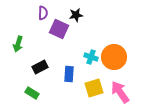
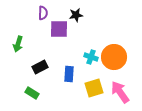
purple square: rotated 24 degrees counterclockwise
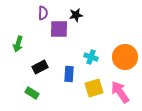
orange circle: moved 11 px right
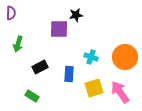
purple semicircle: moved 32 px left
green rectangle: moved 3 px down
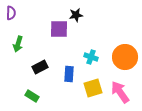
yellow square: moved 1 px left
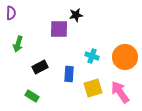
cyan cross: moved 1 px right, 1 px up
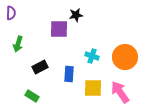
yellow square: rotated 18 degrees clockwise
